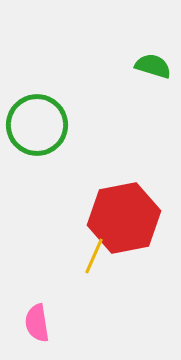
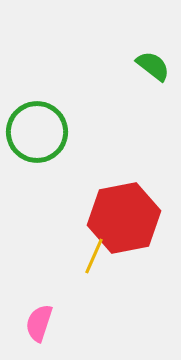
green semicircle: rotated 21 degrees clockwise
green circle: moved 7 px down
pink semicircle: moved 2 px right; rotated 27 degrees clockwise
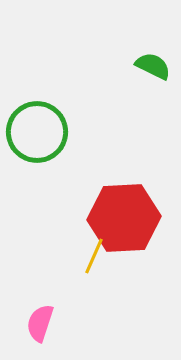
green semicircle: rotated 12 degrees counterclockwise
red hexagon: rotated 8 degrees clockwise
pink semicircle: moved 1 px right
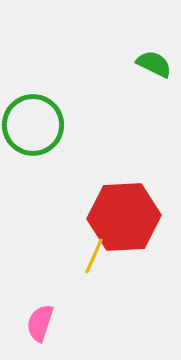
green semicircle: moved 1 px right, 2 px up
green circle: moved 4 px left, 7 px up
red hexagon: moved 1 px up
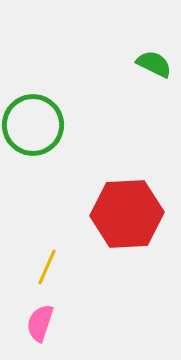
red hexagon: moved 3 px right, 3 px up
yellow line: moved 47 px left, 11 px down
